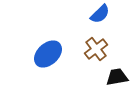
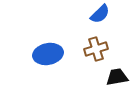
brown cross: rotated 20 degrees clockwise
blue ellipse: rotated 32 degrees clockwise
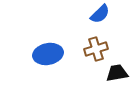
black trapezoid: moved 4 px up
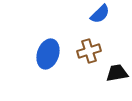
brown cross: moved 7 px left, 2 px down
blue ellipse: rotated 60 degrees counterclockwise
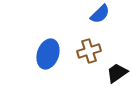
black trapezoid: rotated 25 degrees counterclockwise
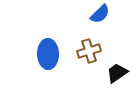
blue ellipse: rotated 20 degrees counterclockwise
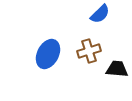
blue ellipse: rotated 28 degrees clockwise
black trapezoid: moved 4 px up; rotated 40 degrees clockwise
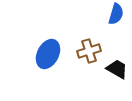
blue semicircle: moved 16 px right; rotated 30 degrees counterclockwise
black trapezoid: rotated 25 degrees clockwise
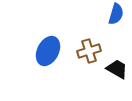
blue ellipse: moved 3 px up
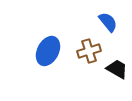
blue semicircle: moved 8 px left, 8 px down; rotated 55 degrees counterclockwise
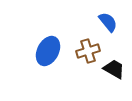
brown cross: moved 1 px left
black trapezoid: moved 3 px left
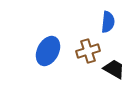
blue semicircle: rotated 45 degrees clockwise
